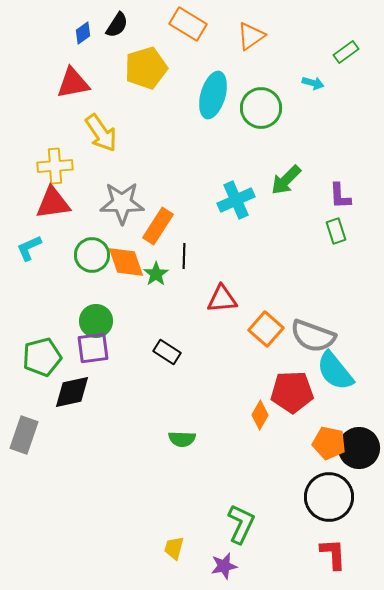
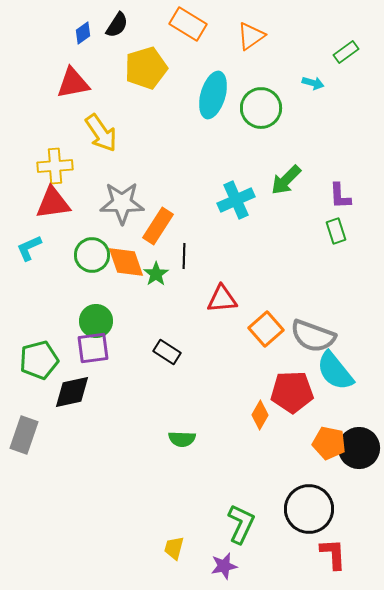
orange square at (266, 329): rotated 8 degrees clockwise
green pentagon at (42, 357): moved 3 px left, 3 px down
black circle at (329, 497): moved 20 px left, 12 px down
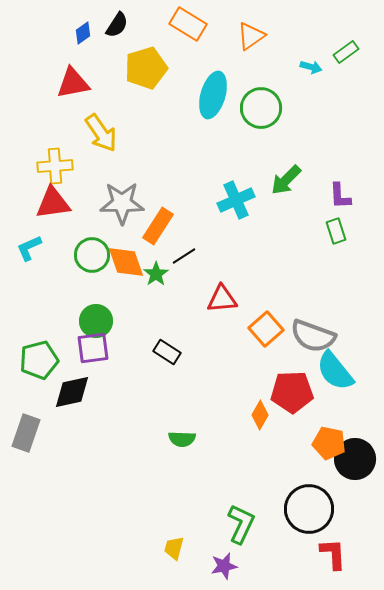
cyan arrow at (313, 83): moved 2 px left, 16 px up
black line at (184, 256): rotated 55 degrees clockwise
gray rectangle at (24, 435): moved 2 px right, 2 px up
black circle at (359, 448): moved 4 px left, 11 px down
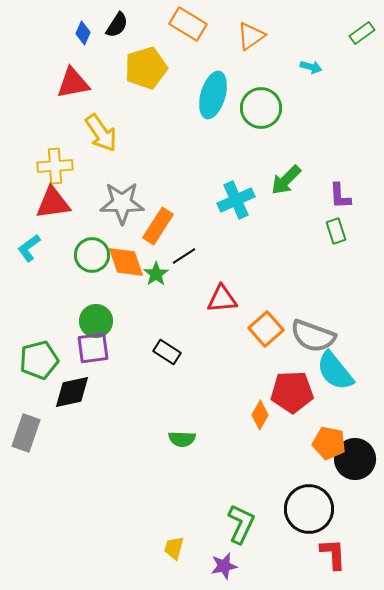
blue diamond at (83, 33): rotated 30 degrees counterclockwise
green rectangle at (346, 52): moved 16 px right, 19 px up
cyan L-shape at (29, 248): rotated 12 degrees counterclockwise
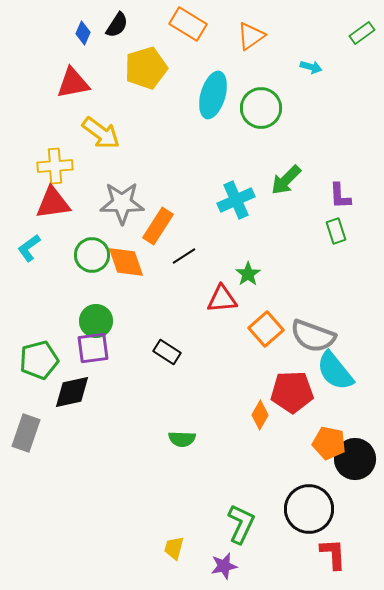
yellow arrow at (101, 133): rotated 18 degrees counterclockwise
green star at (156, 274): moved 92 px right
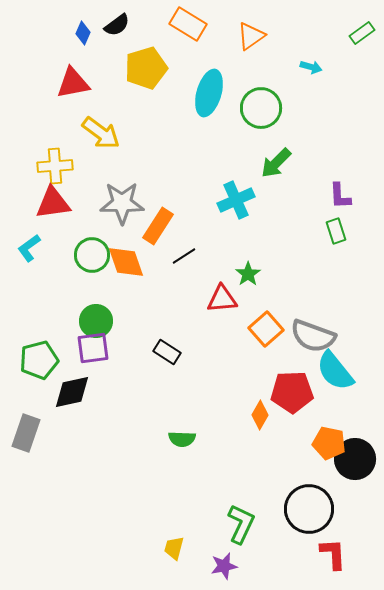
black semicircle at (117, 25): rotated 20 degrees clockwise
cyan ellipse at (213, 95): moved 4 px left, 2 px up
green arrow at (286, 180): moved 10 px left, 17 px up
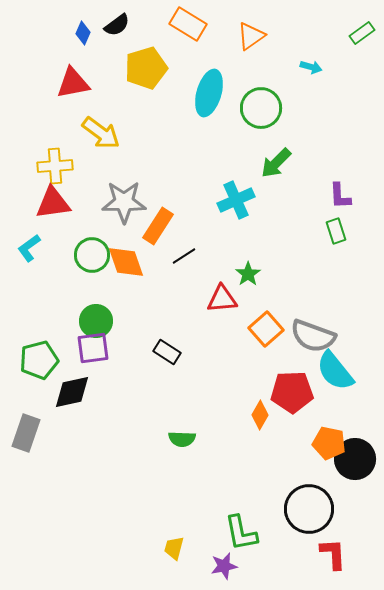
gray star at (122, 203): moved 2 px right, 1 px up
green L-shape at (241, 524): moved 9 px down; rotated 144 degrees clockwise
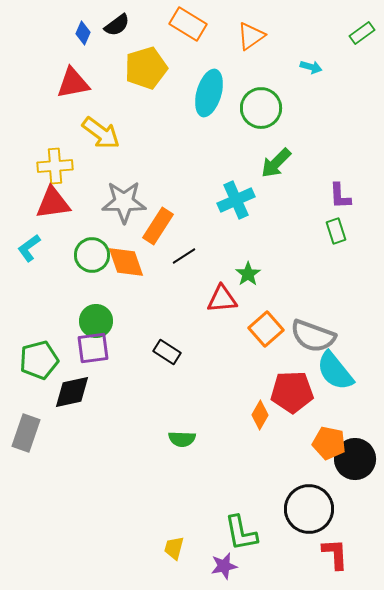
red L-shape at (333, 554): moved 2 px right
